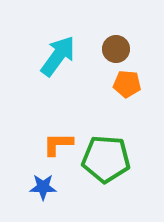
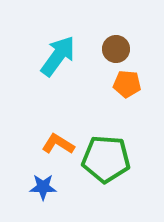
orange L-shape: rotated 32 degrees clockwise
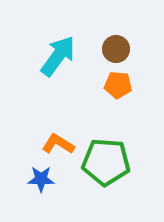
orange pentagon: moved 9 px left, 1 px down
green pentagon: moved 3 px down
blue star: moved 2 px left, 8 px up
